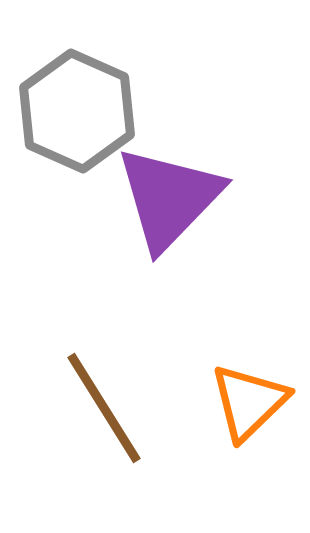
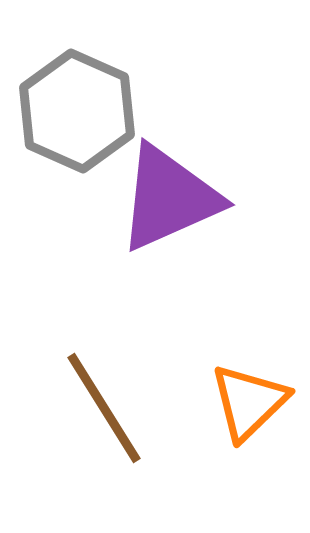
purple triangle: rotated 22 degrees clockwise
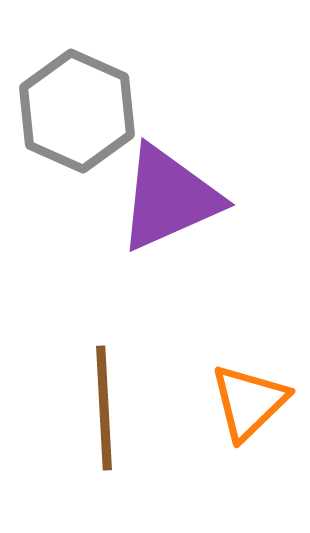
brown line: rotated 29 degrees clockwise
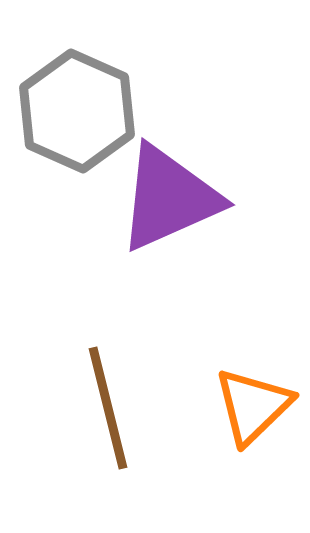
orange triangle: moved 4 px right, 4 px down
brown line: moved 4 px right; rotated 11 degrees counterclockwise
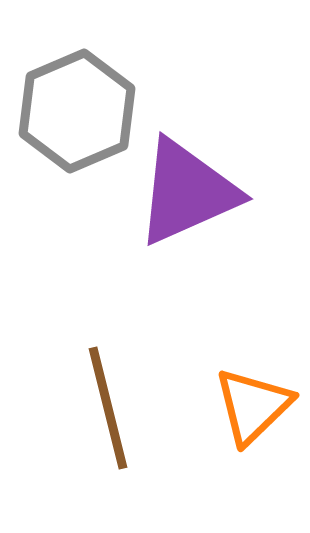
gray hexagon: rotated 13 degrees clockwise
purple triangle: moved 18 px right, 6 px up
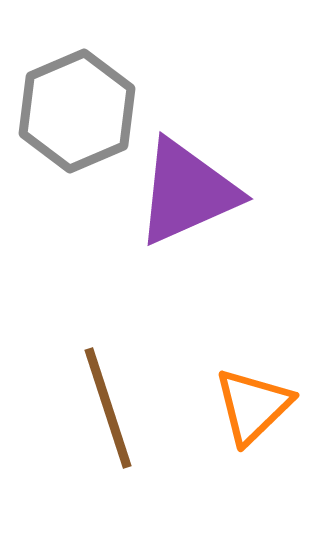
brown line: rotated 4 degrees counterclockwise
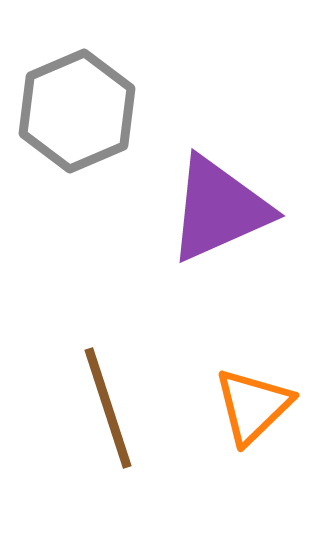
purple triangle: moved 32 px right, 17 px down
